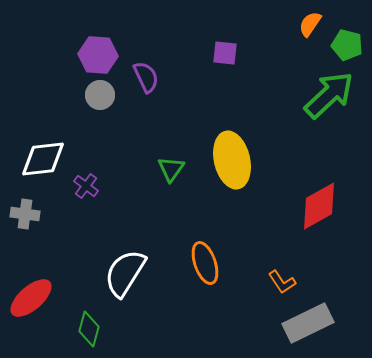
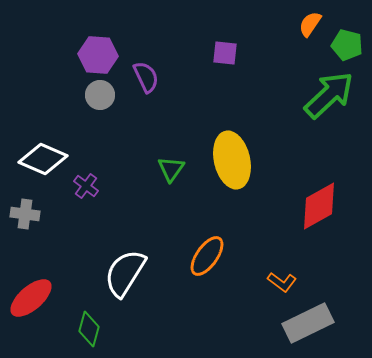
white diamond: rotated 30 degrees clockwise
orange ellipse: moved 2 px right, 7 px up; rotated 54 degrees clockwise
orange L-shape: rotated 20 degrees counterclockwise
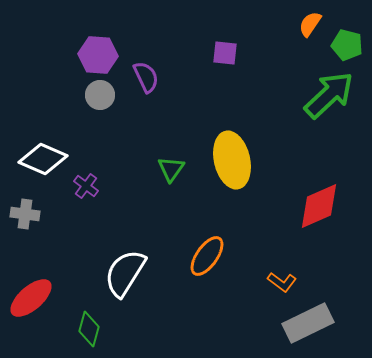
red diamond: rotated 6 degrees clockwise
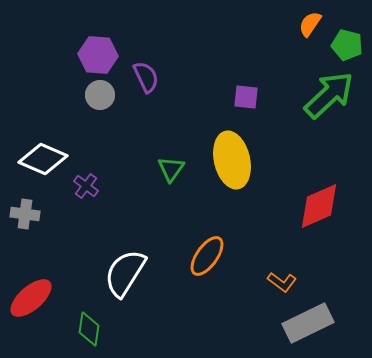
purple square: moved 21 px right, 44 px down
green diamond: rotated 8 degrees counterclockwise
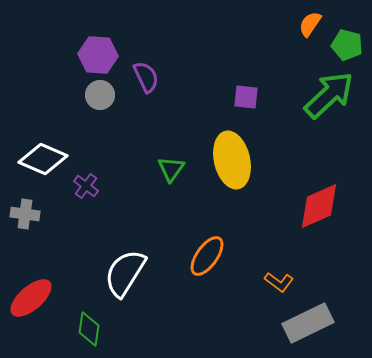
orange L-shape: moved 3 px left
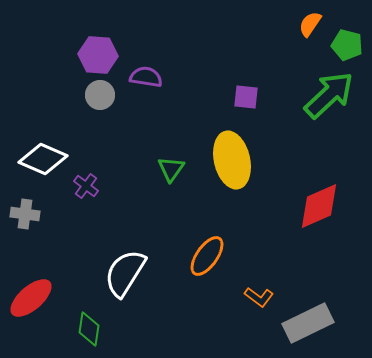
purple semicircle: rotated 56 degrees counterclockwise
orange L-shape: moved 20 px left, 15 px down
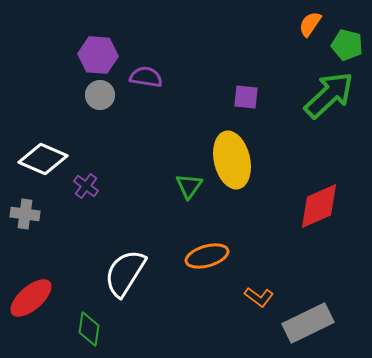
green triangle: moved 18 px right, 17 px down
orange ellipse: rotated 39 degrees clockwise
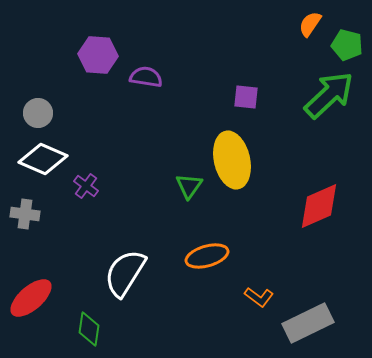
gray circle: moved 62 px left, 18 px down
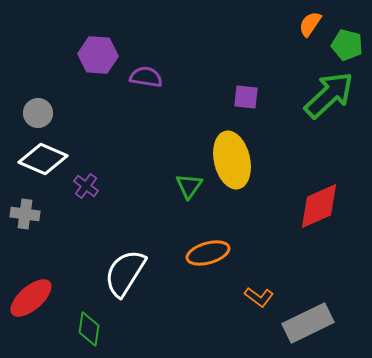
orange ellipse: moved 1 px right, 3 px up
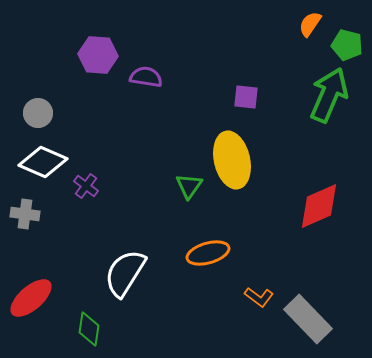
green arrow: rotated 24 degrees counterclockwise
white diamond: moved 3 px down
gray rectangle: moved 4 px up; rotated 72 degrees clockwise
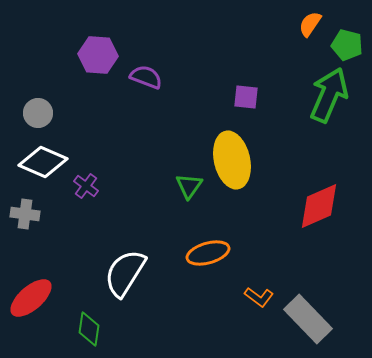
purple semicircle: rotated 12 degrees clockwise
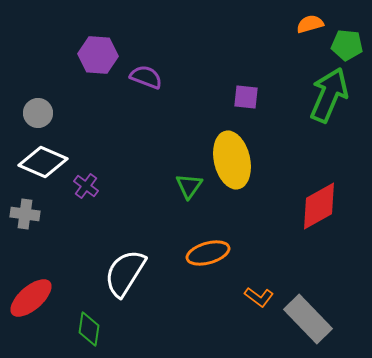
orange semicircle: rotated 40 degrees clockwise
green pentagon: rotated 8 degrees counterclockwise
red diamond: rotated 6 degrees counterclockwise
